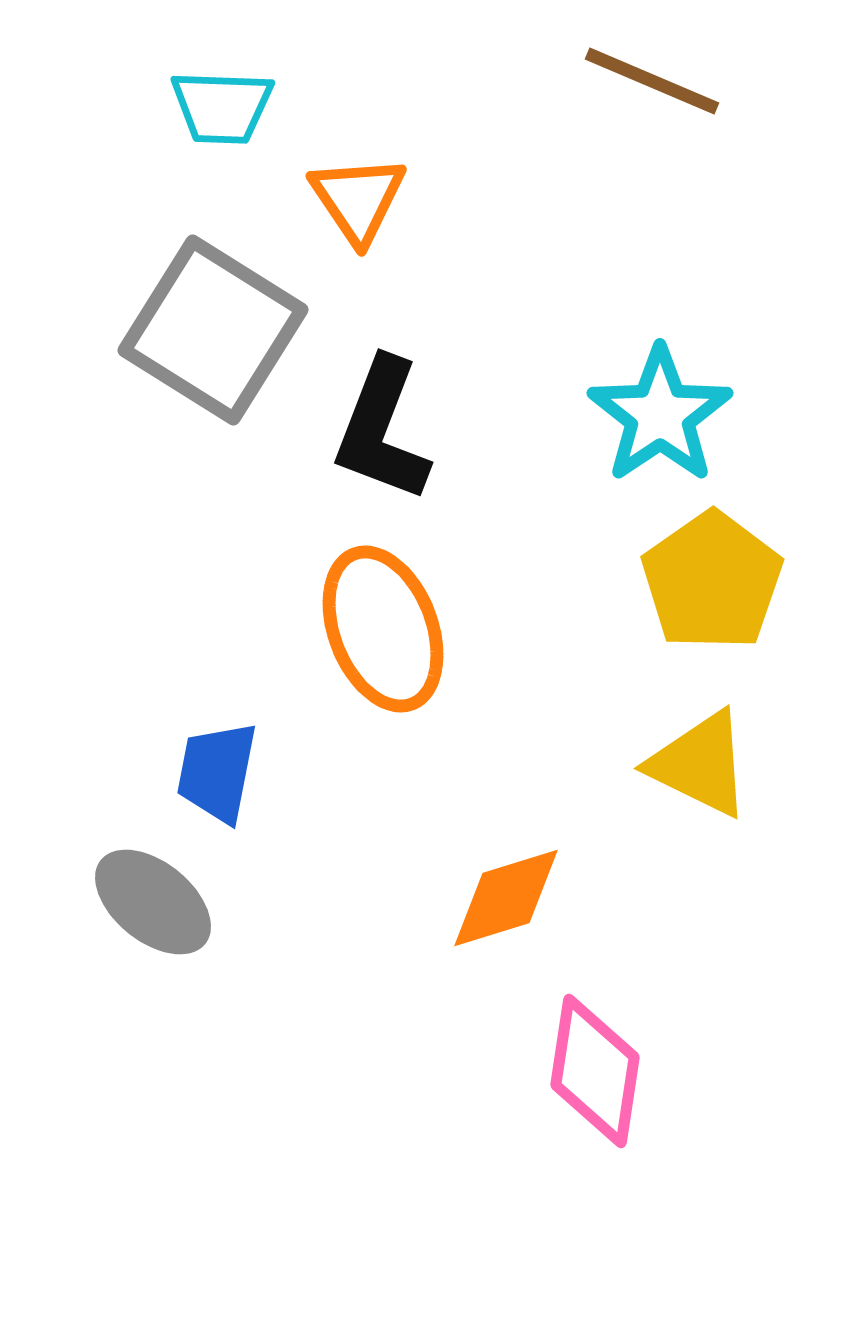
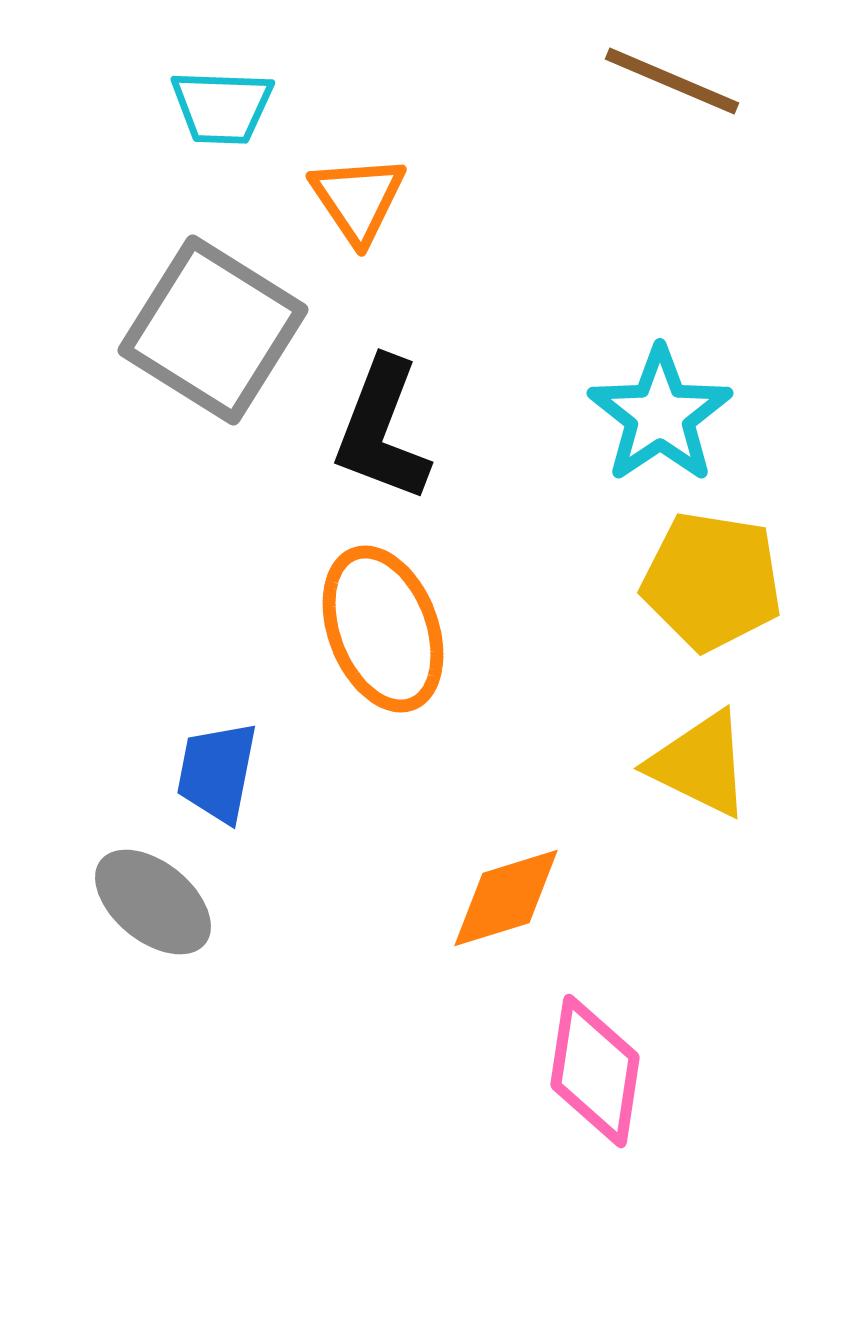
brown line: moved 20 px right
yellow pentagon: rotated 28 degrees counterclockwise
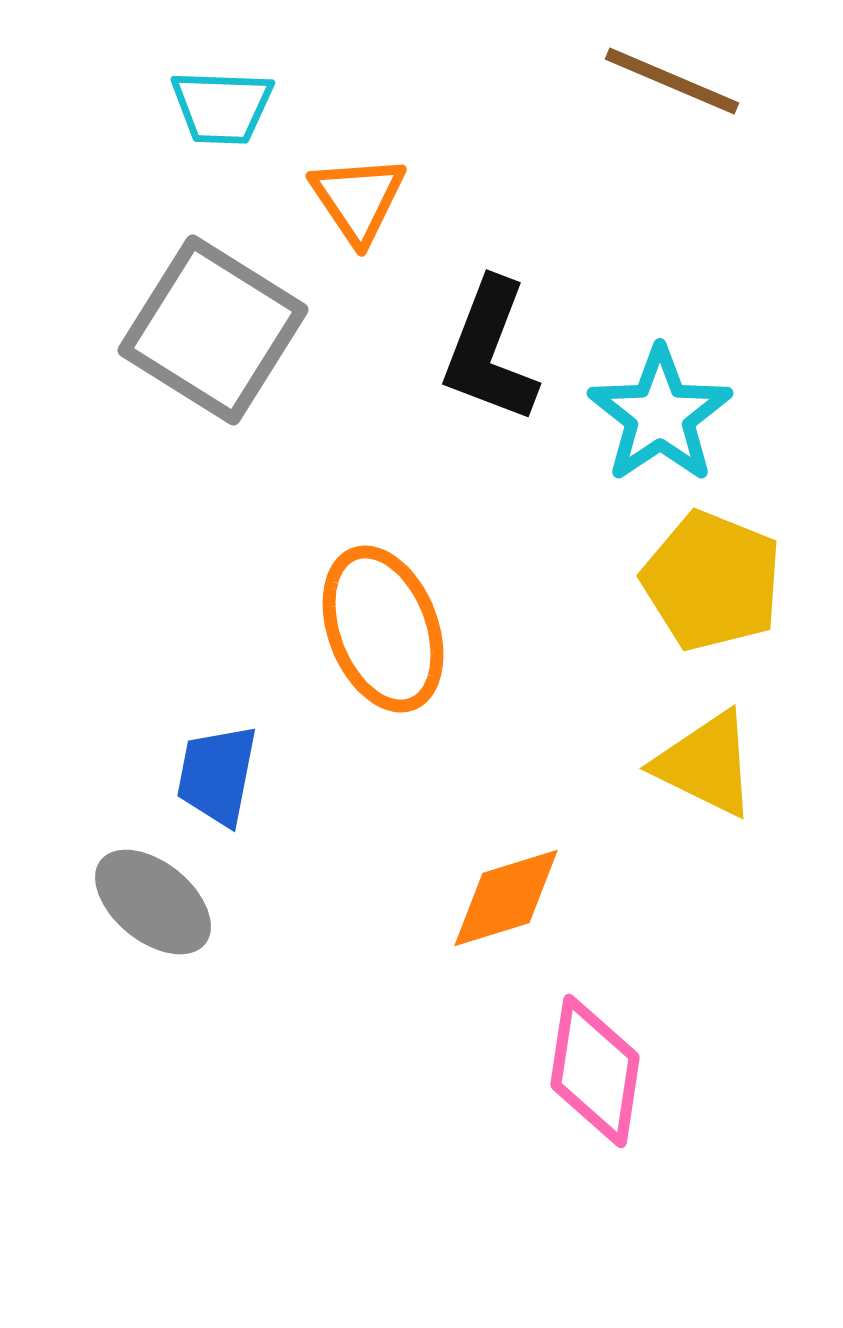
black L-shape: moved 108 px right, 79 px up
yellow pentagon: rotated 13 degrees clockwise
yellow triangle: moved 6 px right
blue trapezoid: moved 3 px down
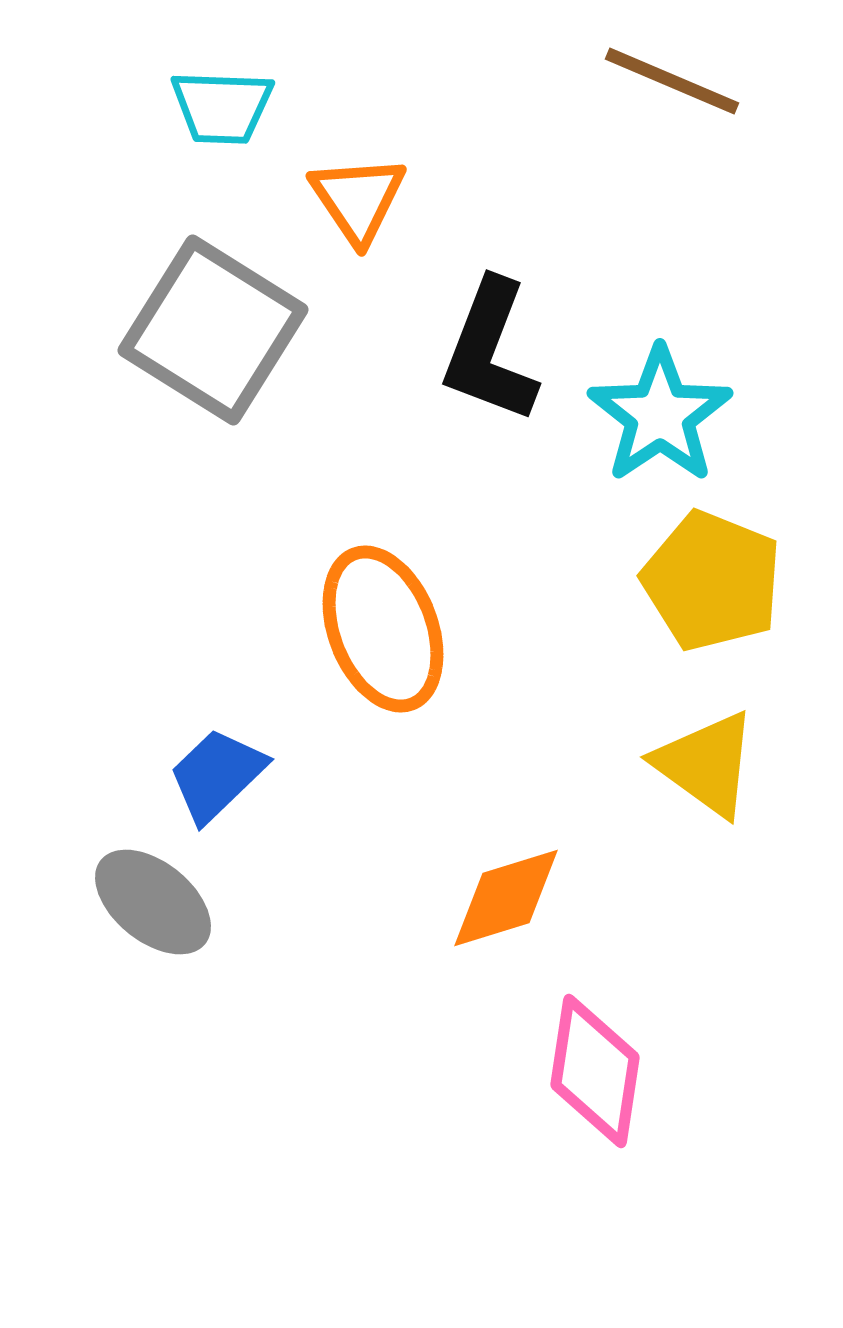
yellow triangle: rotated 10 degrees clockwise
blue trapezoid: rotated 35 degrees clockwise
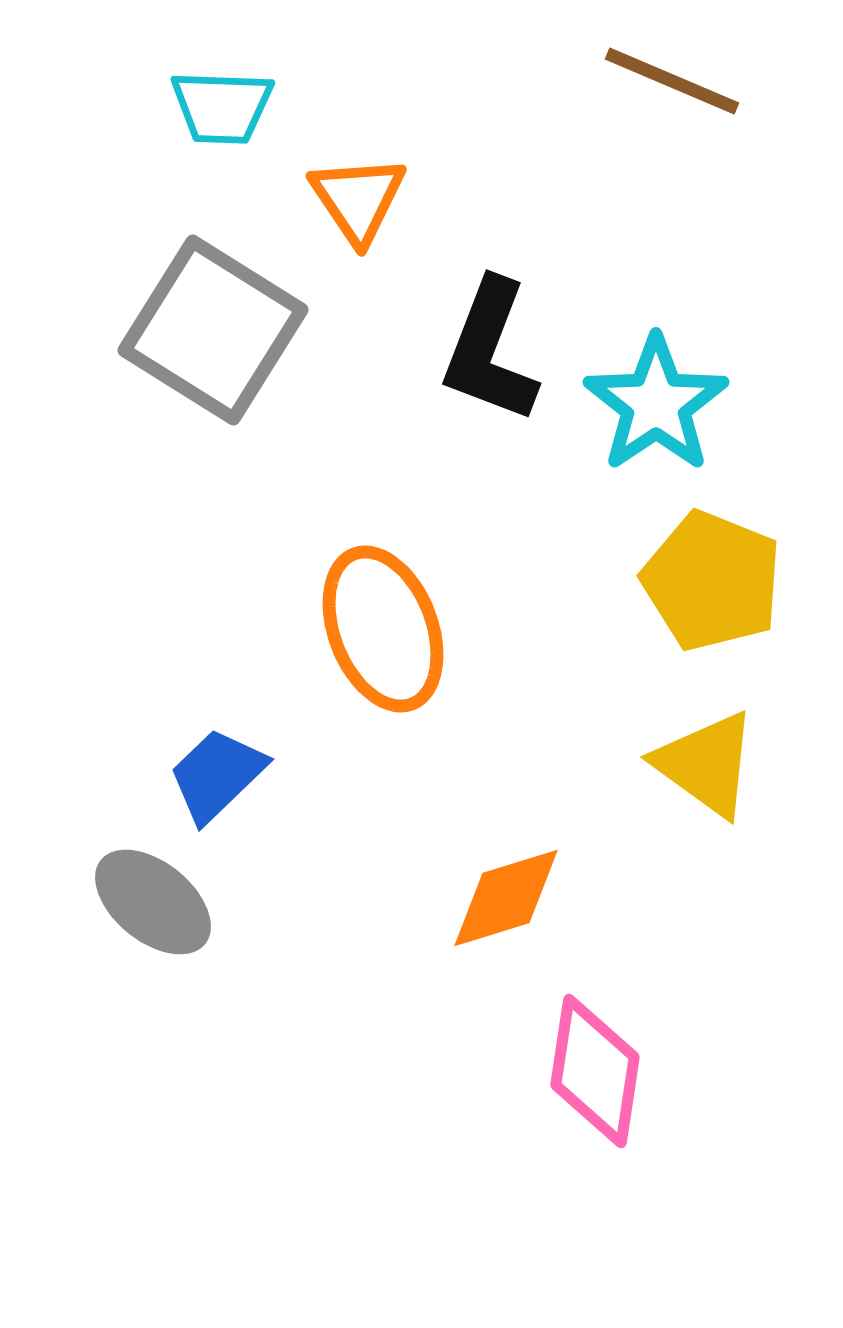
cyan star: moved 4 px left, 11 px up
